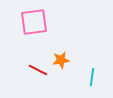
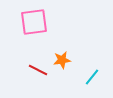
orange star: moved 1 px right
cyan line: rotated 30 degrees clockwise
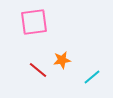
red line: rotated 12 degrees clockwise
cyan line: rotated 12 degrees clockwise
